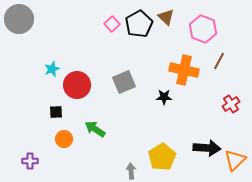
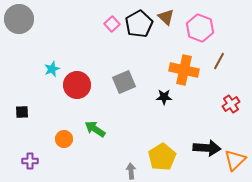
pink hexagon: moved 3 px left, 1 px up
black square: moved 34 px left
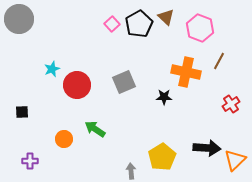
orange cross: moved 2 px right, 2 px down
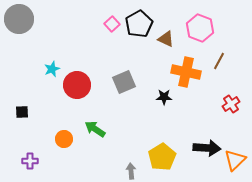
brown triangle: moved 22 px down; rotated 18 degrees counterclockwise
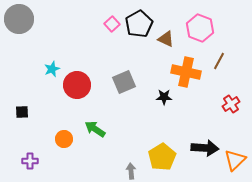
black arrow: moved 2 px left
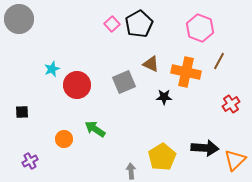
brown triangle: moved 15 px left, 25 px down
purple cross: rotated 28 degrees counterclockwise
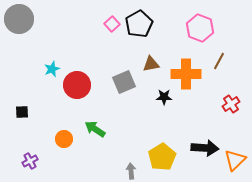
brown triangle: rotated 36 degrees counterclockwise
orange cross: moved 2 px down; rotated 12 degrees counterclockwise
